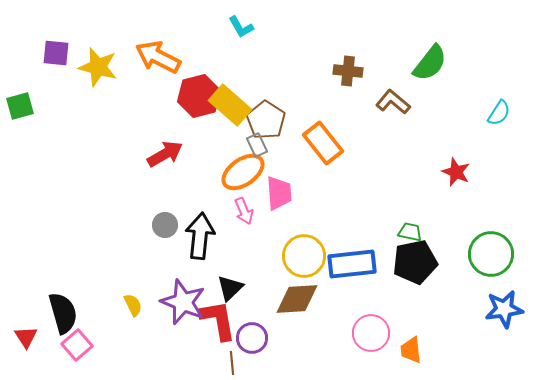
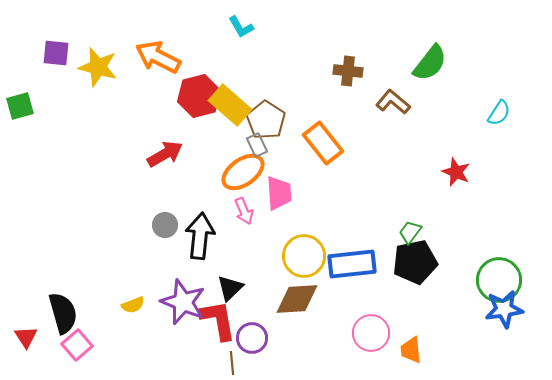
green trapezoid: rotated 65 degrees counterclockwise
green circle: moved 8 px right, 26 px down
yellow semicircle: rotated 95 degrees clockwise
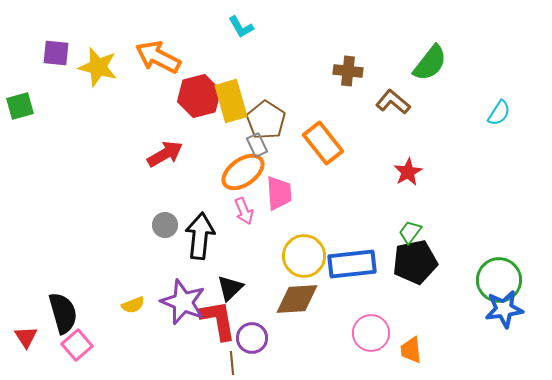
yellow rectangle: moved 1 px right, 4 px up; rotated 33 degrees clockwise
red star: moved 48 px left; rotated 20 degrees clockwise
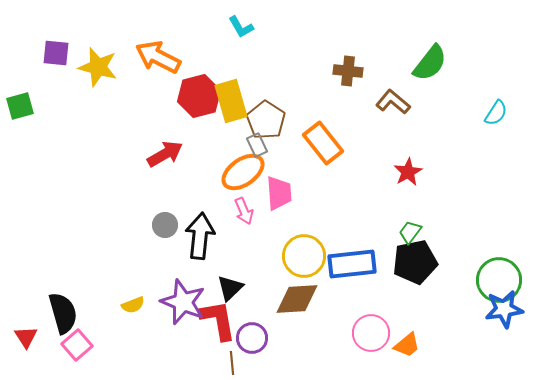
cyan semicircle: moved 3 px left
orange trapezoid: moved 4 px left, 5 px up; rotated 124 degrees counterclockwise
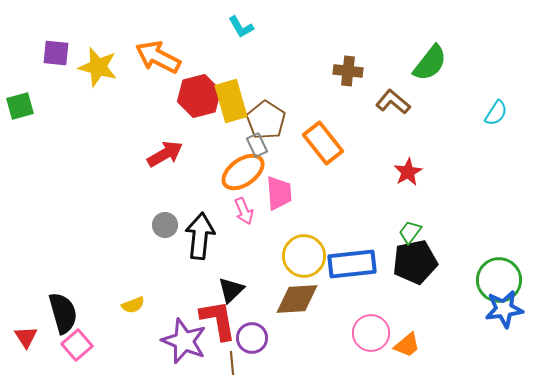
black triangle: moved 1 px right, 2 px down
purple star: moved 1 px right, 39 px down
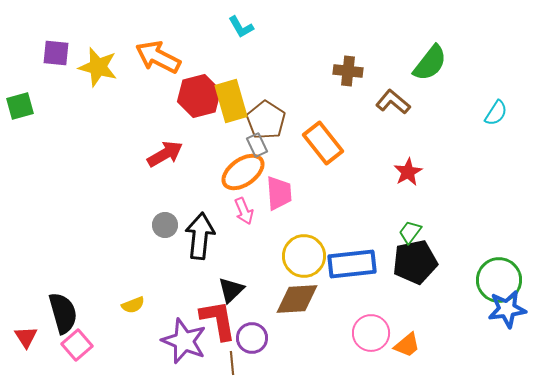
blue star: moved 3 px right
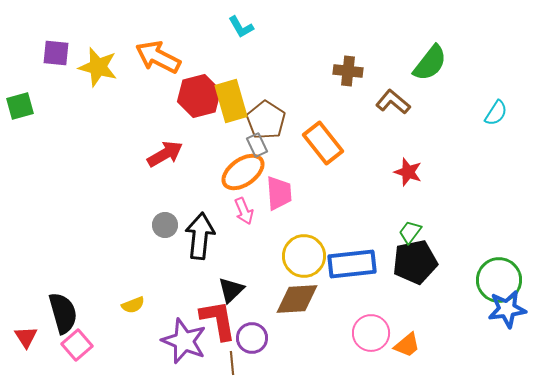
red star: rotated 24 degrees counterclockwise
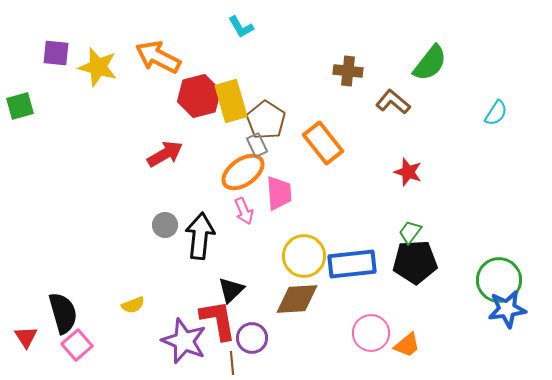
black pentagon: rotated 9 degrees clockwise
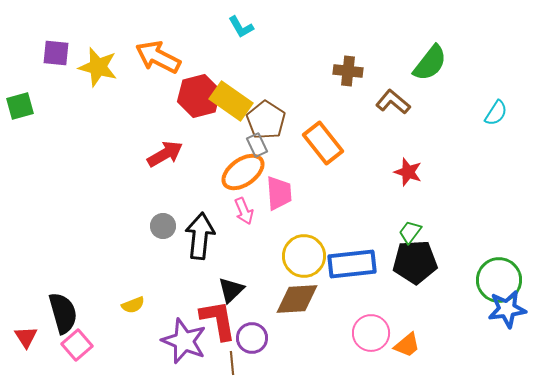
yellow rectangle: rotated 39 degrees counterclockwise
gray circle: moved 2 px left, 1 px down
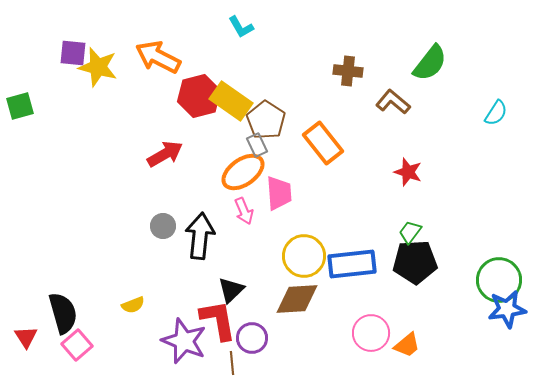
purple square: moved 17 px right
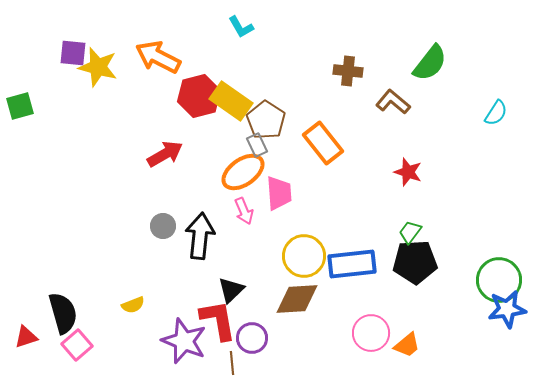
red triangle: rotated 45 degrees clockwise
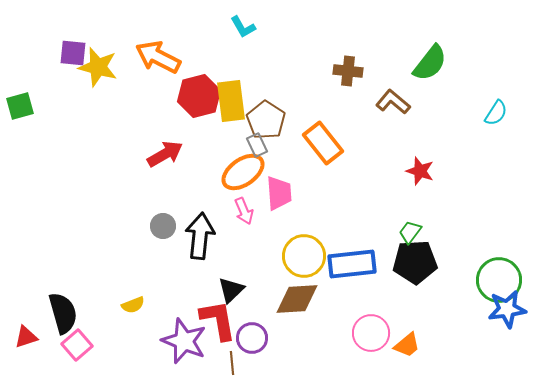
cyan L-shape: moved 2 px right
yellow rectangle: rotated 48 degrees clockwise
red star: moved 12 px right, 1 px up
